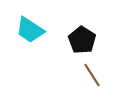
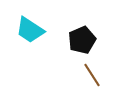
black pentagon: rotated 16 degrees clockwise
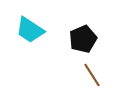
black pentagon: moved 1 px right, 1 px up
